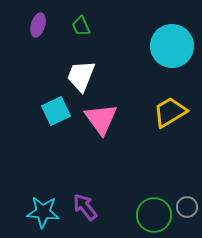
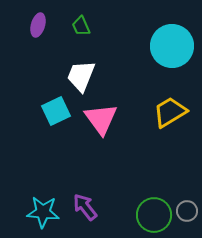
gray circle: moved 4 px down
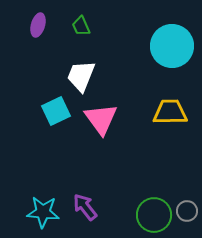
yellow trapezoid: rotated 30 degrees clockwise
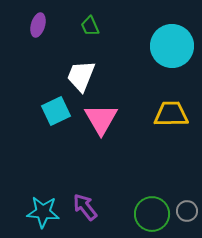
green trapezoid: moved 9 px right
yellow trapezoid: moved 1 px right, 2 px down
pink triangle: rotated 6 degrees clockwise
green circle: moved 2 px left, 1 px up
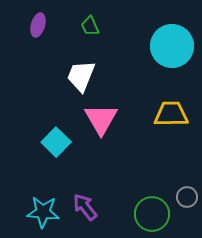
cyan square: moved 31 px down; rotated 20 degrees counterclockwise
gray circle: moved 14 px up
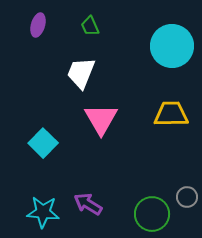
white trapezoid: moved 3 px up
cyan square: moved 13 px left, 1 px down
purple arrow: moved 3 px right, 3 px up; rotated 20 degrees counterclockwise
